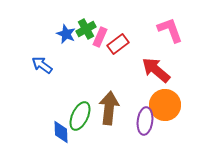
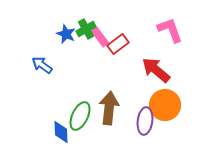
pink rectangle: rotated 60 degrees counterclockwise
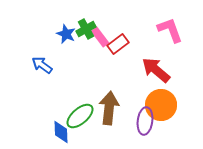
orange circle: moved 4 px left
green ellipse: rotated 24 degrees clockwise
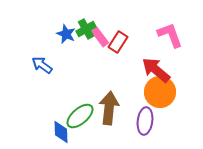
pink L-shape: moved 5 px down
red rectangle: moved 2 px up; rotated 20 degrees counterclockwise
orange circle: moved 1 px left, 13 px up
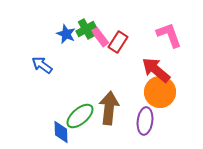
pink L-shape: moved 1 px left
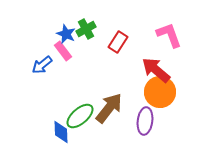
pink rectangle: moved 37 px left, 14 px down
blue arrow: rotated 75 degrees counterclockwise
brown arrow: rotated 32 degrees clockwise
